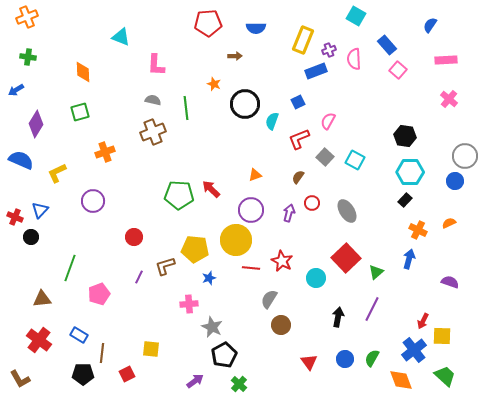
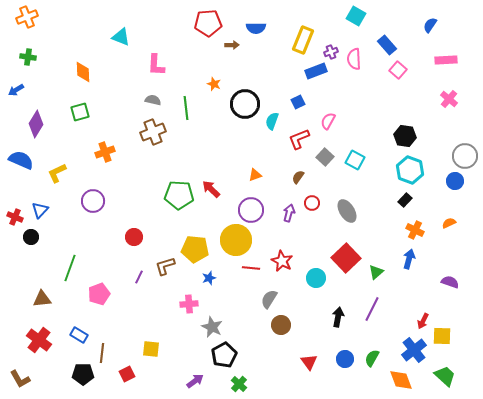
purple cross at (329, 50): moved 2 px right, 2 px down
brown arrow at (235, 56): moved 3 px left, 11 px up
cyan hexagon at (410, 172): moved 2 px up; rotated 20 degrees clockwise
orange cross at (418, 230): moved 3 px left
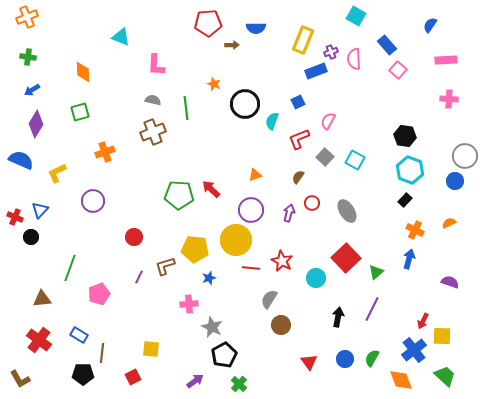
blue arrow at (16, 90): moved 16 px right
pink cross at (449, 99): rotated 36 degrees counterclockwise
red square at (127, 374): moved 6 px right, 3 px down
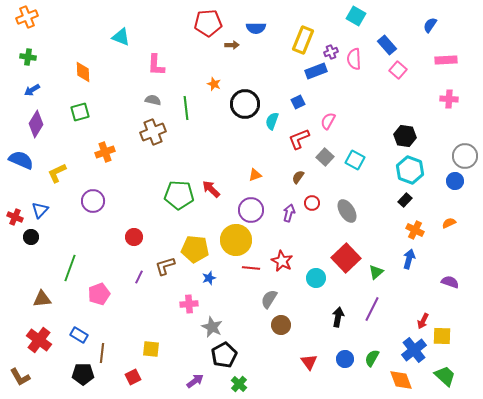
brown L-shape at (20, 379): moved 2 px up
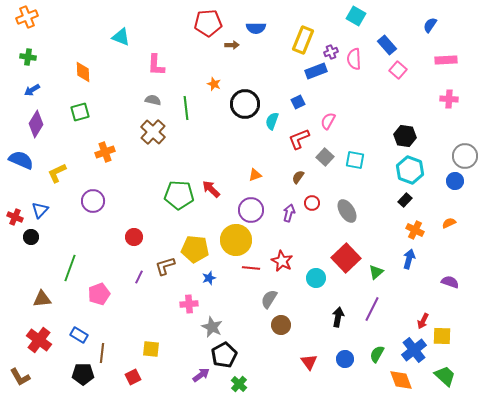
brown cross at (153, 132): rotated 25 degrees counterclockwise
cyan square at (355, 160): rotated 18 degrees counterclockwise
green semicircle at (372, 358): moved 5 px right, 4 px up
purple arrow at (195, 381): moved 6 px right, 6 px up
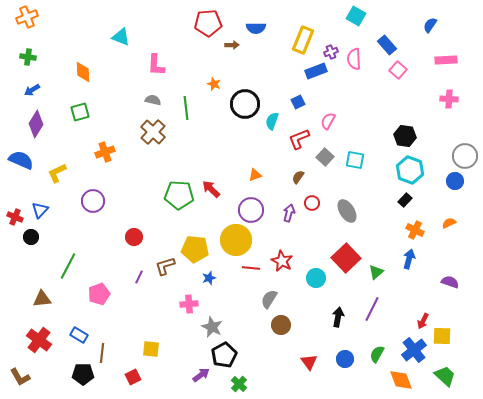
green line at (70, 268): moved 2 px left, 2 px up; rotated 8 degrees clockwise
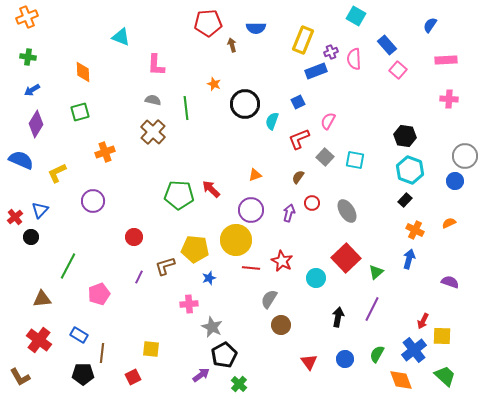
brown arrow at (232, 45): rotated 104 degrees counterclockwise
red cross at (15, 217): rotated 28 degrees clockwise
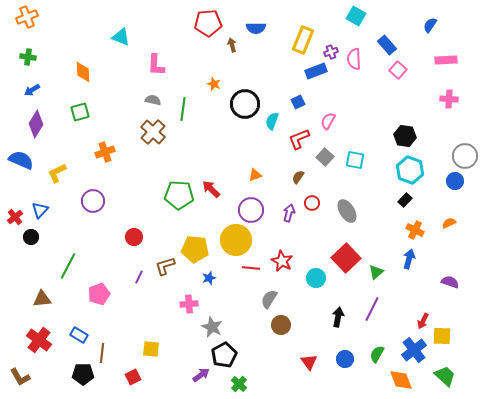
green line at (186, 108): moved 3 px left, 1 px down; rotated 15 degrees clockwise
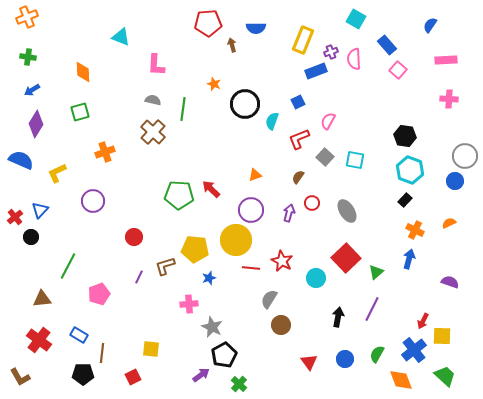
cyan square at (356, 16): moved 3 px down
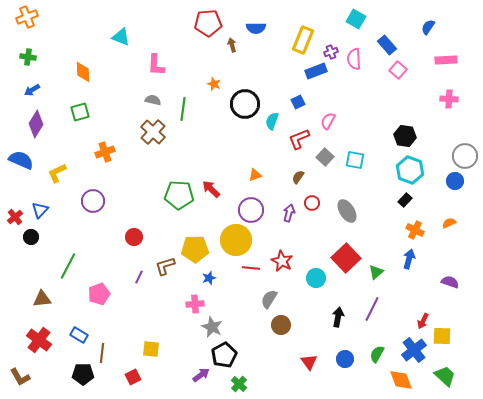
blue semicircle at (430, 25): moved 2 px left, 2 px down
yellow pentagon at (195, 249): rotated 8 degrees counterclockwise
pink cross at (189, 304): moved 6 px right
